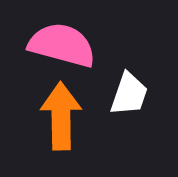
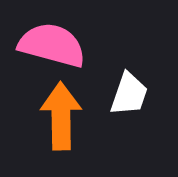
pink semicircle: moved 10 px left
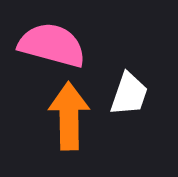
orange arrow: moved 8 px right
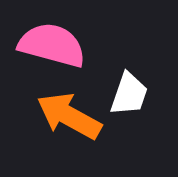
orange arrow: rotated 60 degrees counterclockwise
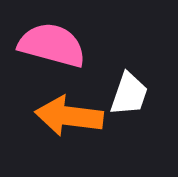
orange arrow: rotated 22 degrees counterclockwise
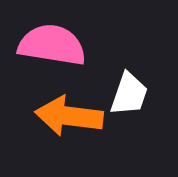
pink semicircle: rotated 6 degrees counterclockwise
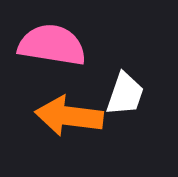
white trapezoid: moved 4 px left
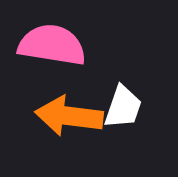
white trapezoid: moved 2 px left, 13 px down
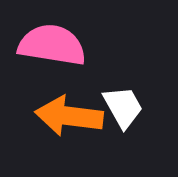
white trapezoid: rotated 48 degrees counterclockwise
